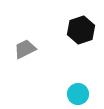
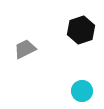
cyan circle: moved 4 px right, 3 px up
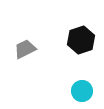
black hexagon: moved 10 px down
